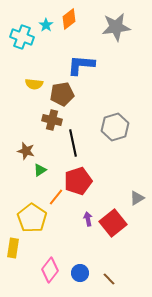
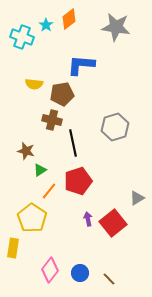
gray star: rotated 16 degrees clockwise
orange line: moved 7 px left, 6 px up
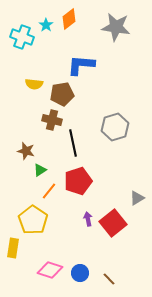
yellow pentagon: moved 1 px right, 2 px down
pink diamond: rotated 70 degrees clockwise
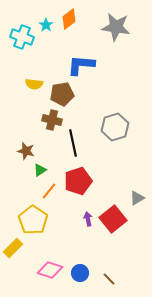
red square: moved 4 px up
yellow rectangle: rotated 36 degrees clockwise
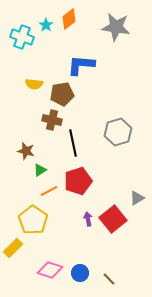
gray hexagon: moved 3 px right, 5 px down
orange line: rotated 24 degrees clockwise
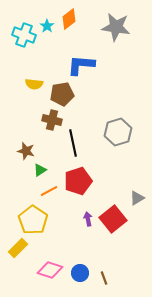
cyan star: moved 1 px right, 1 px down
cyan cross: moved 2 px right, 2 px up
yellow rectangle: moved 5 px right
brown line: moved 5 px left, 1 px up; rotated 24 degrees clockwise
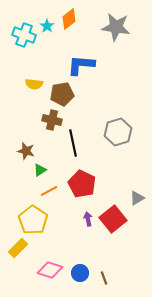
red pentagon: moved 4 px right, 3 px down; rotated 28 degrees counterclockwise
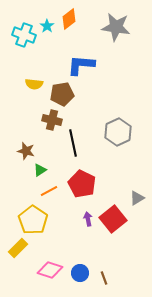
gray hexagon: rotated 8 degrees counterclockwise
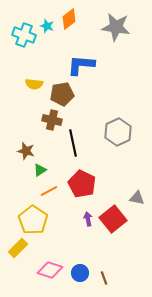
cyan star: rotated 16 degrees counterclockwise
gray triangle: rotated 42 degrees clockwise
